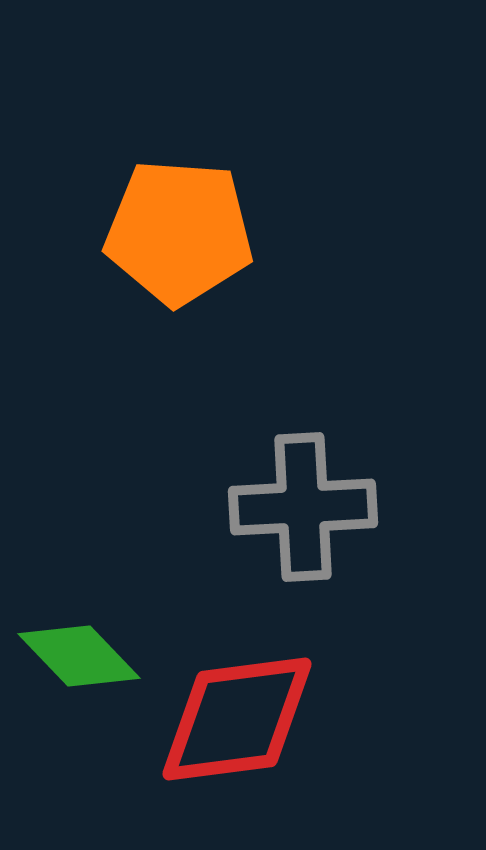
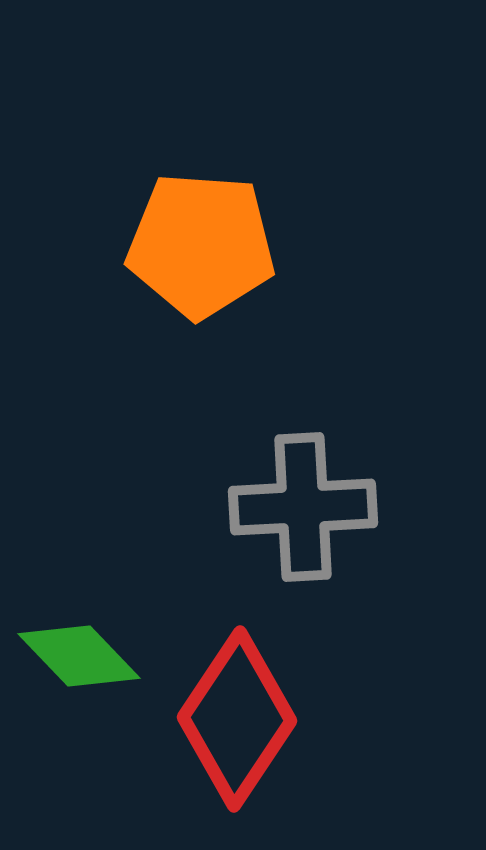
orange pentagon: moved 22 px right, 13 px down
red diamond: rotated 49 degrees counterclockwise
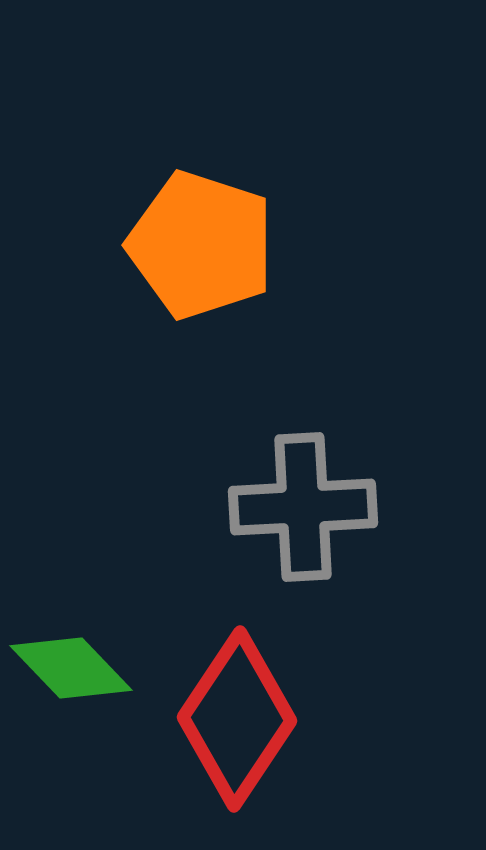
orange pentagon: rotated 14 degrees clockwise
green diamond: moved 8 px left, 12 px down
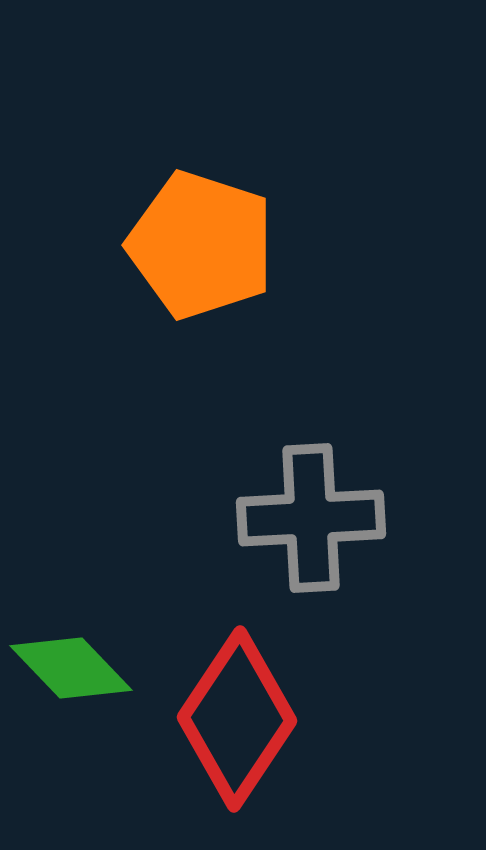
gray cross: moved 8 px right, 11 px down
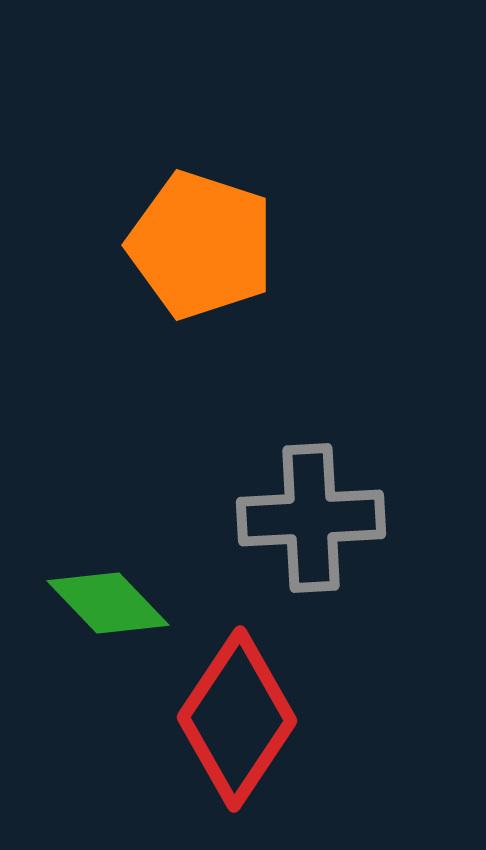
green diamond: moved 37 px right, 65 px up
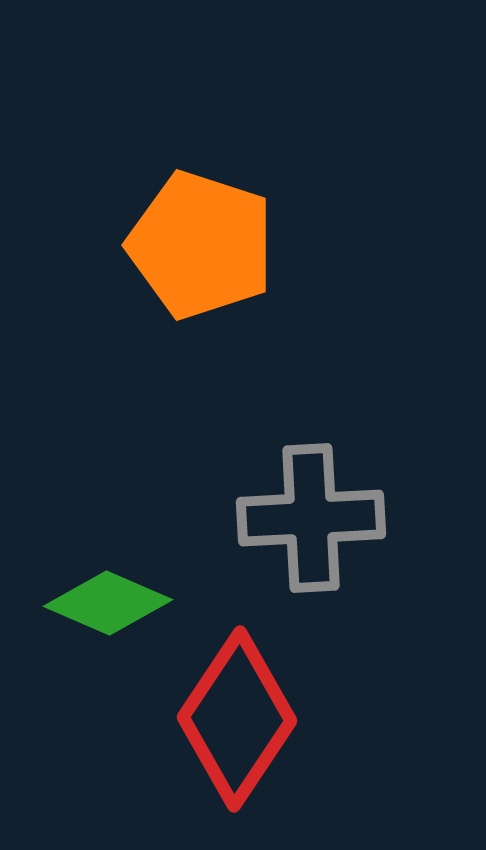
green diamond: rotated 23 degrees counterclockwise
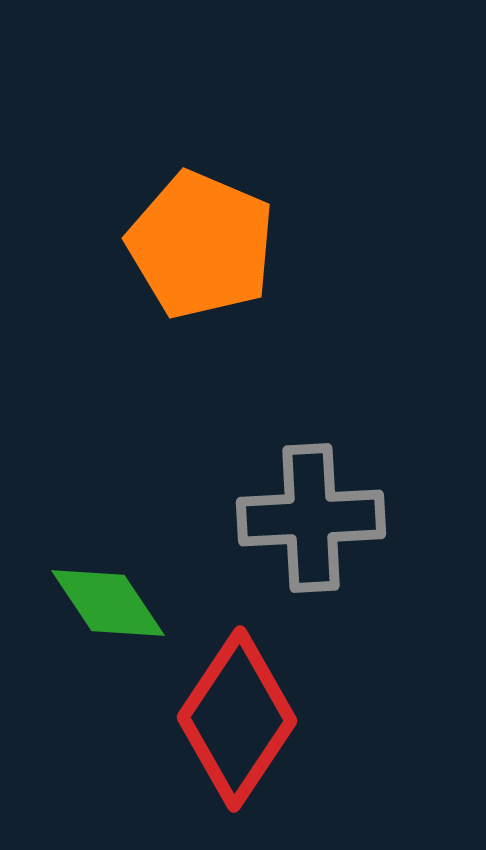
orange pentagon: rotated 5 degrees clockwise
green diamond: rotated 33 degrees clockwise
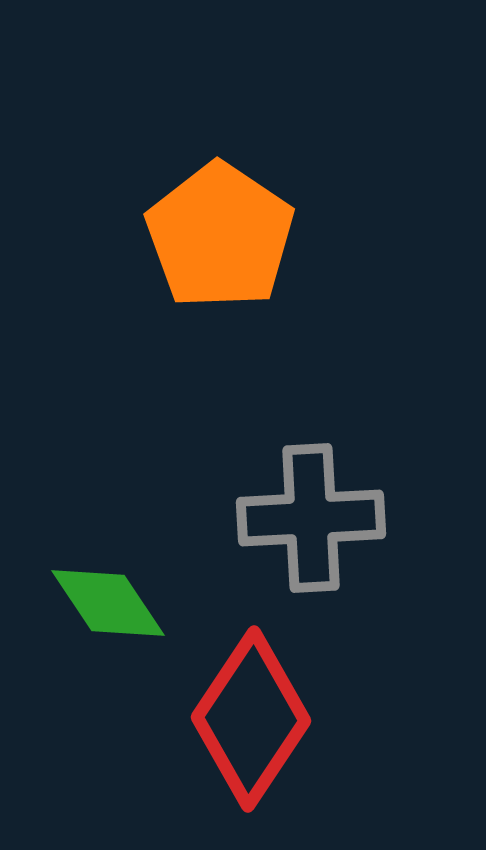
orange pentagon: moved 19 px right, 9 px up; rotated 11 degrees clockwise
red diamond: moved 14 px right
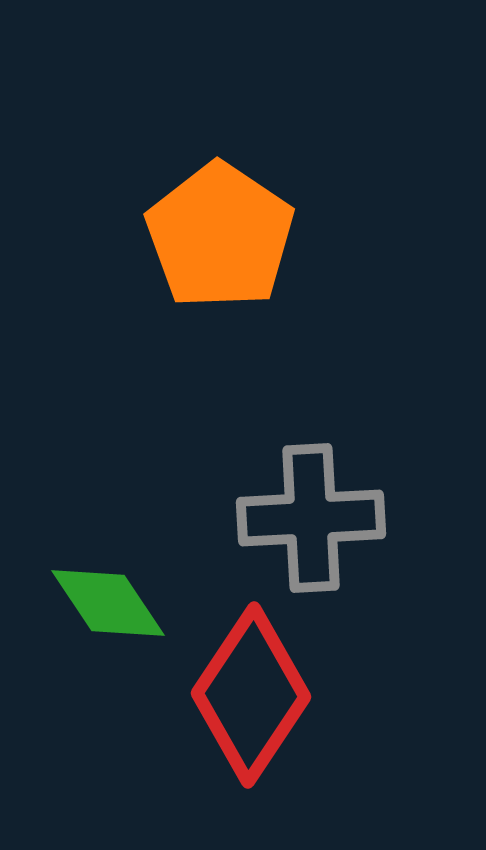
red diamond: moved 24 px up
